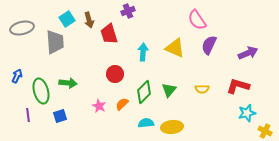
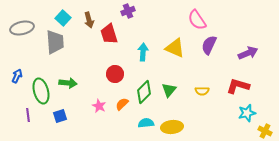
cyan square: moved 4 px left, 1 px up; rotated 14 degrees counterclockwise
yellow semicircle: moved 2 px down
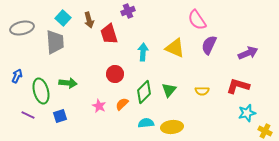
purple line: rotated 56 degrees counterclockwise
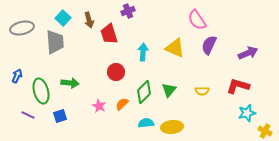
red circle: moved 1 px right, 2 px up
green arrow: moved 2 px right
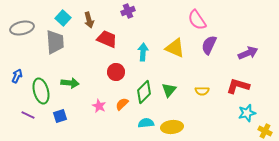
red trapezoid: moved 2 px left, 5 px down; rotated 130 degrees clockwise
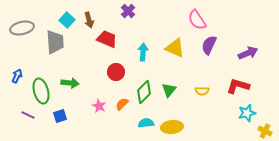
purple cross: rotated 24 degrees counterclockwise
cyan square: moved 4 px right, 2 px down
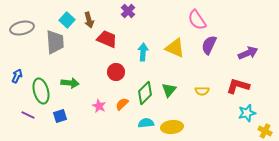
green diamond: moved 1 px right, 1 px down
